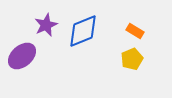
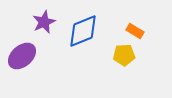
purple star: moved 2 px left, 3 px up
yellow pentagon: moved 8 px left, 4 px up; rotated 20 degrees clockwise
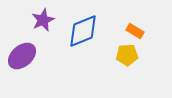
purple star: moved 1 px left, 2 px up
yellow pentagon: moved 3 px right
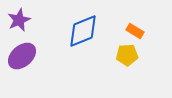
purple star: moved 24 px left
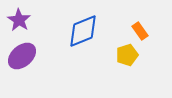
purple star: rotated 15 degrees counterclockwise
orange rectangle: moved 5 px right; rotated 24 degrees clockwise
yellow pentagon: rotated 15 degrees counterclockwise
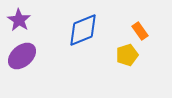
blue diamond: moved 1 px up
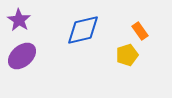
blue diamond: rotated 9 degrees clockwise
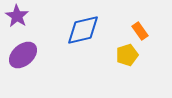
purple star: moved 2 px left, 4 px up
purple ellipse: moved 1 px right, 1 px up
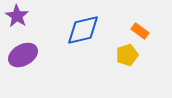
orange rectangle: rotated 18 degrees counterclockwise
purple ellipse: rotated 12 degrees clockwise
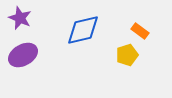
purple star: moved 3 px right, 2 px down; rotated 10 degrees counterclockwise
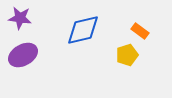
purple star: rotated 15 degrees counterclockwise
